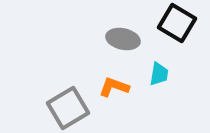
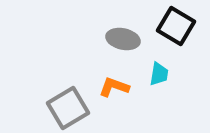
black square: moved 1 px left, 3 px down
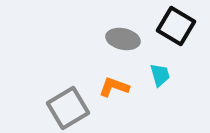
cyan trapezoid: moved 1 px right, 1 px down; rotated 25 degrees counterclockwise
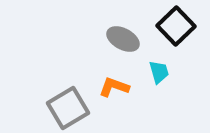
black square: rotated 15 degrees clockwise
gray ellipse: rotated 16 degrees clockwise
cyan trapezoid: moved 1 px left, 3 px up
